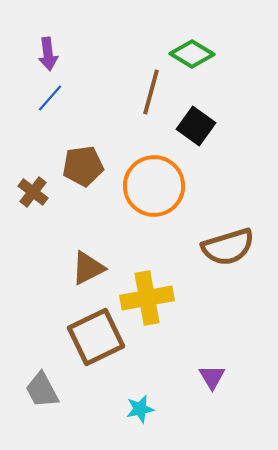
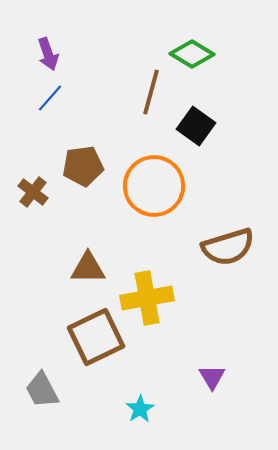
purple arrow: rotated 12 degrees counterclockwise
brown triangle: rotated 27 degrees clockwise
cyan star: rotated 20 degrees counterclockwise
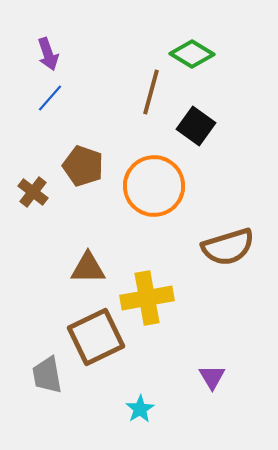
brown pentagon: rotated 27 degrees clockwise
gray trapezoid: moved 5 px right, 15 px up; rotated 18 degrees clockwise
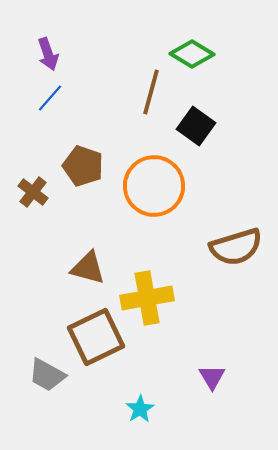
brown semicircle: moved 8 px right
brown triangle: rotated 15 degrees clockwise
gray trapezoid: rotated 51 degrees counterclockwise
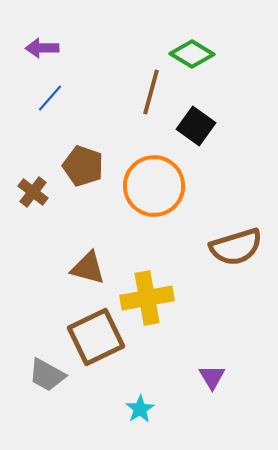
purple arrow: moved 6 px left, 6 px up; rotated 108 degrees clockwise
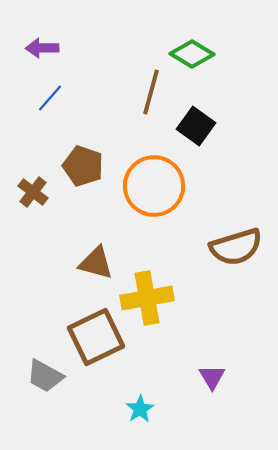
brown triangle: moved 8 px right, 5 px up
gray trapezoid: moved 2 px left, 1 px down
